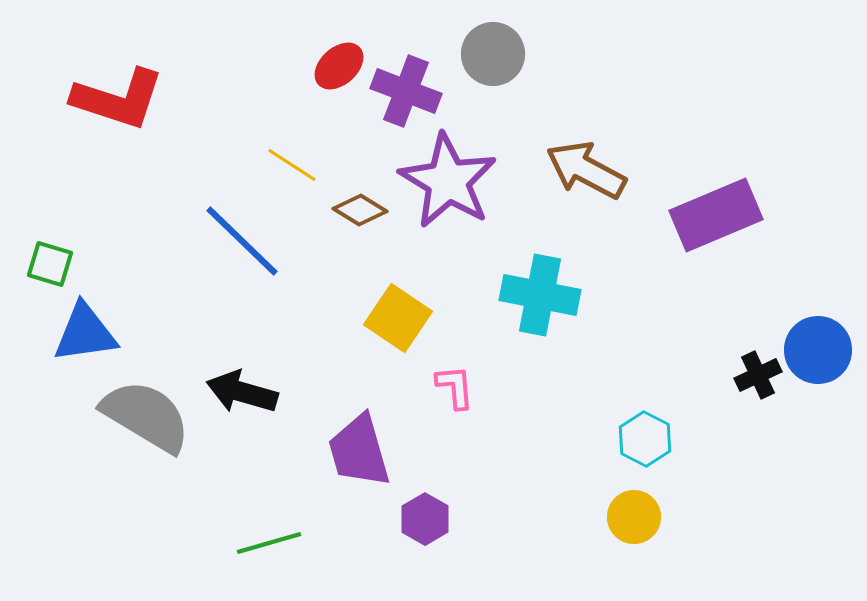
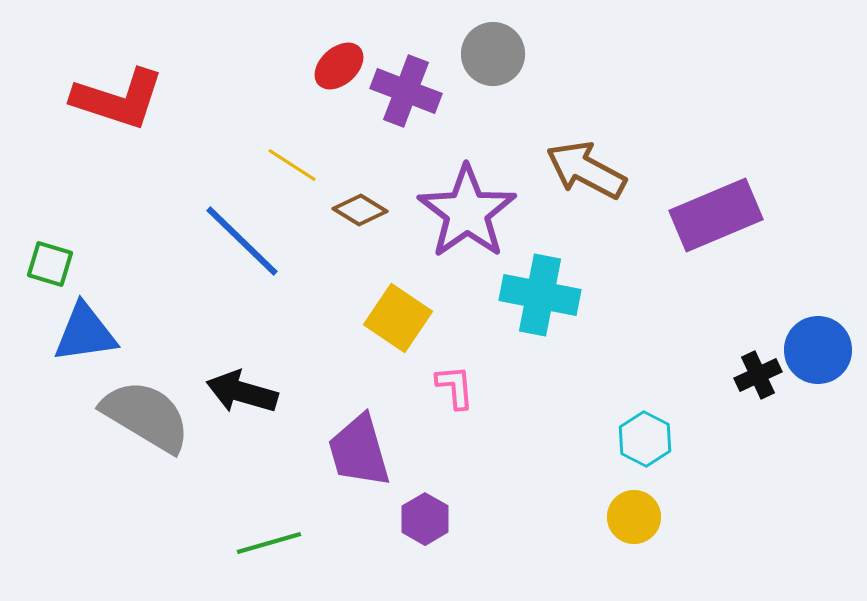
purple star: moved 19 px right, 31 px down; rotated 6 degrees clockwise
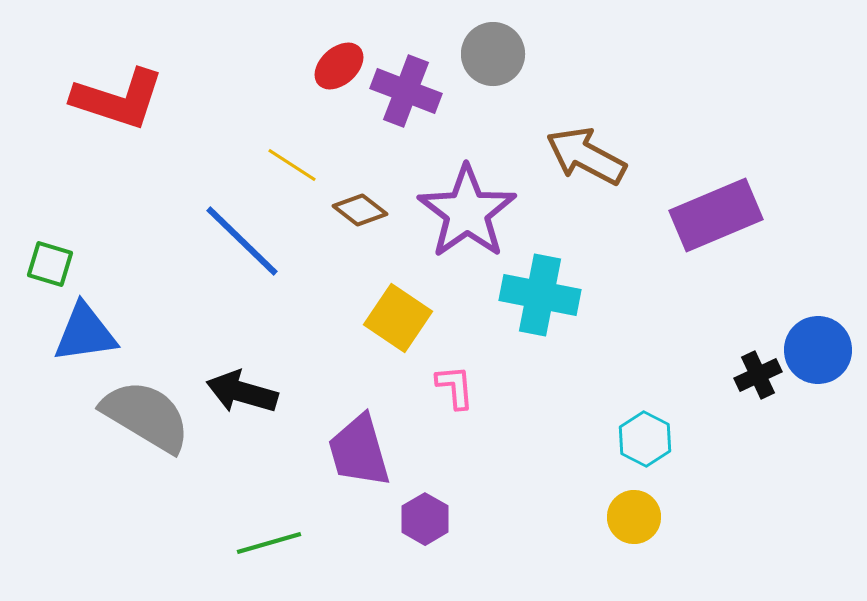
brown arrow: moved 14 px up
brown diamond: rotated 6 degrees clockwise
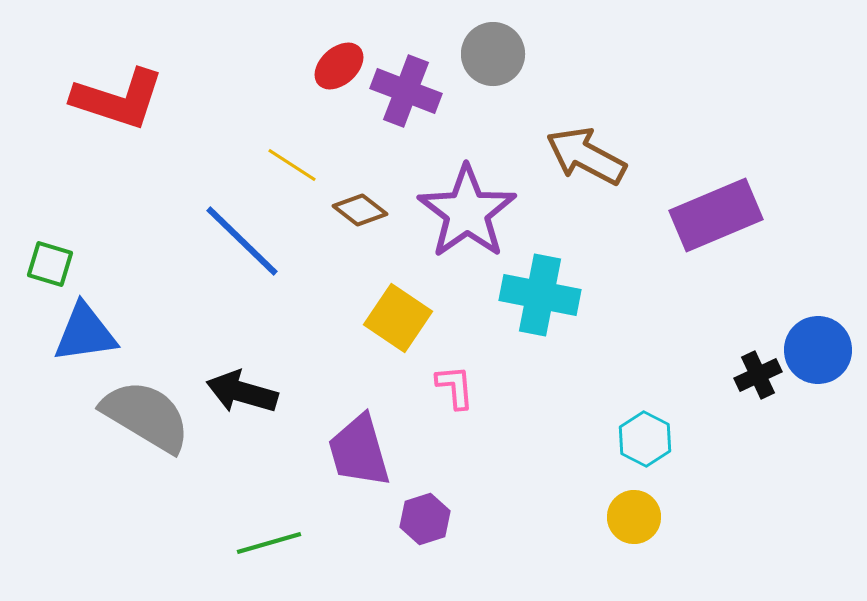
purple hexagon: rotated 12 degrees clockwise
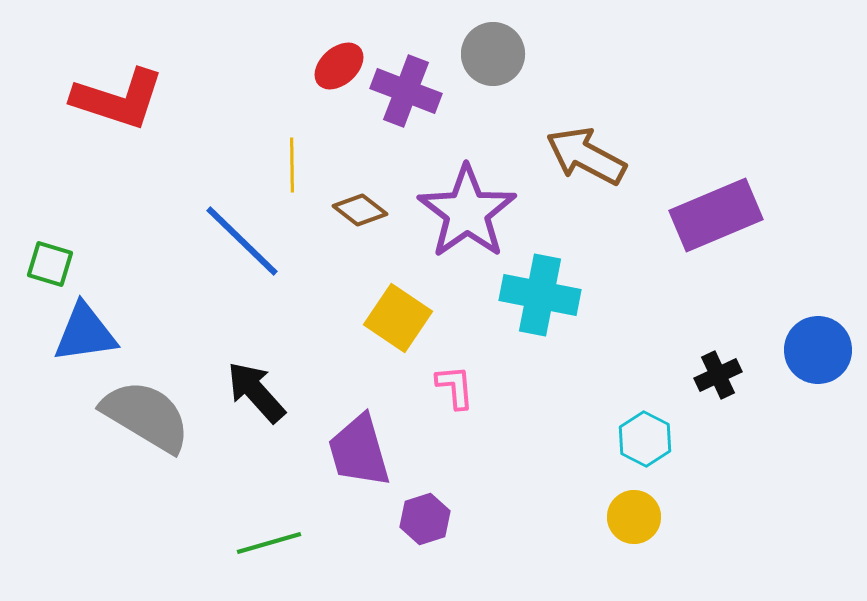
yellow line: rotated 56 degrees clockwise
black cross: moved 40 px left
black arrow: moved 14 px right; rotated 32 degrees clockwise
